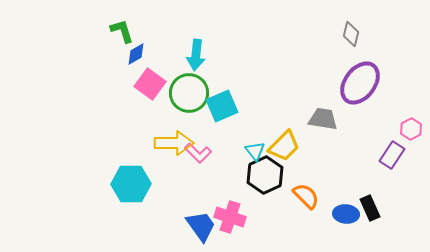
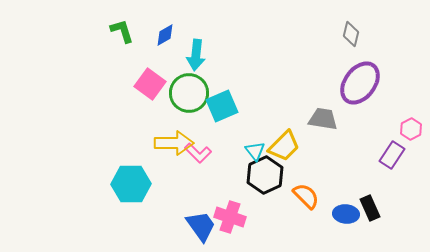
blue diamond: moved 29 px right, 19 px up
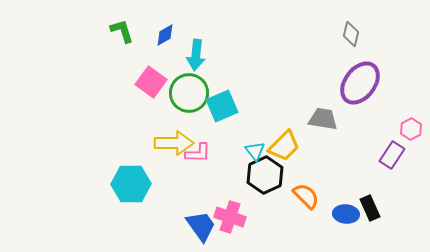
pink square: moved 1 px right, 2 px up
pink L-shape: rotated 44 degrees counterclockwise
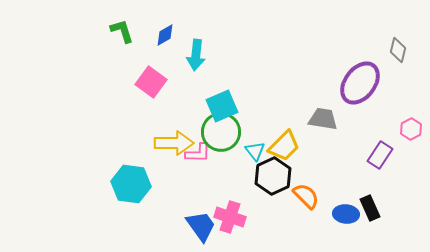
gray diamond: moved 47 px right, 16 px down
green circle: moved 32 px right, 39 px down
purple rectangle: moved 12 px left
black hexagon: moved 8 px right, 1 px down
cyan hexagon: rotated 9 degrees clockwise
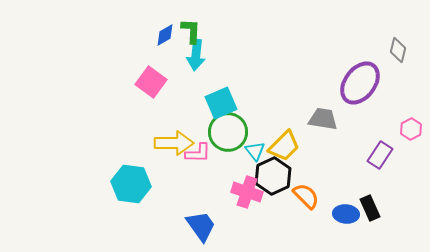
green L-shape: moved 69 px right; rotated 20 degrees clockwise
cyan square: moved 1 px left, 3 px up
green circle: moved 7 px right
pink cross: moved 17 px right, 25 px up
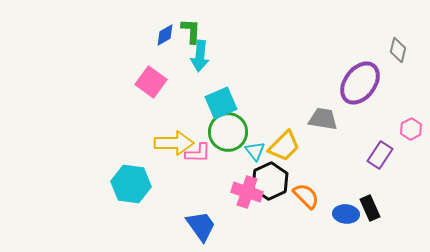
cyan arrow: moved 4 px right, 1 px down
black hexagon: moved 3 px left, 5 px down
